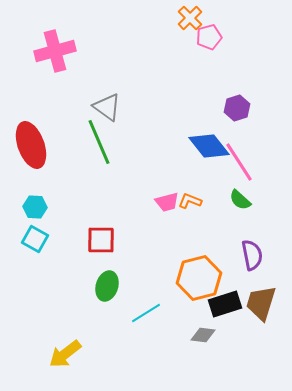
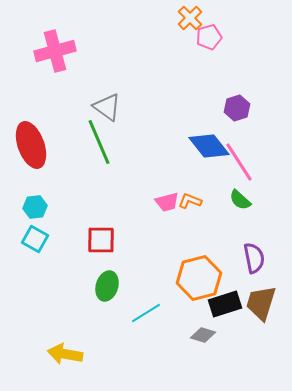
cyan hexagon: rotated 10 degrees counterclockwise
purple semicircle: moved 2 px right, 3 px down
gray diamond: rotated 10 degrees clockwise
yellow arrow: rotated 48 degrees clockwise
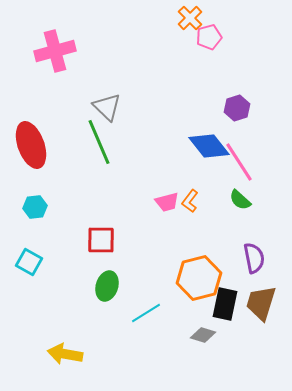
gray triangle: rotated 8 degrees clockwise
orange L-shape: rotated 75 degrees counterclockwise
cyan square: moved 6 px left, 23 px down
black rectangle: rotated 60 degrees counterclockwise
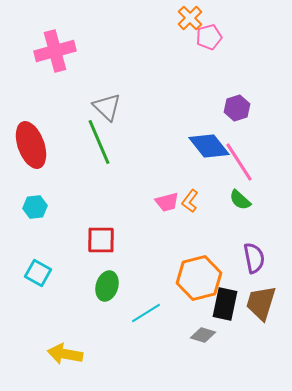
cyan square: moved 9 px right, 11 px down
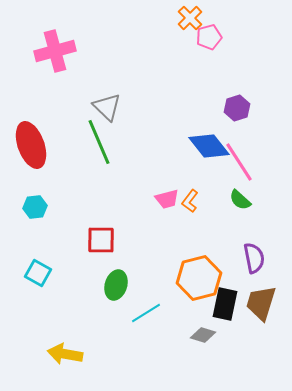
pink trapezoid: moved 3 px up
green ellipse: moved 9 px right, 1 px up
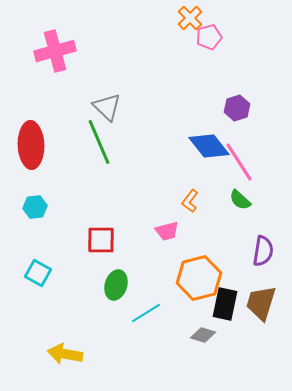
red ellipse: rotated 18 degrees clockwise
pink trapezoid: moved 32 px down
purple semicircle: moved 9 px right, 7 px up; rotated 20 degrees clockwise
